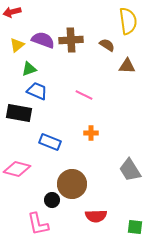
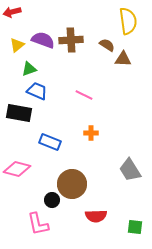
brown triangle: moved 4 px left, 7 px up
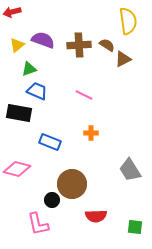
brown cross: moved 8 px right, 5 px down
brown triangle: rotated 30 degrees counterclockwise
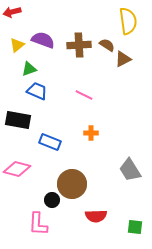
black rectangle: moved 1 px left, 7 px down
pink L-shape: rotated 15 degrees clockwise
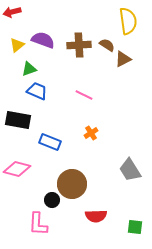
orange cross: rotated 32 degrees counterclockwise
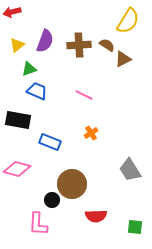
yellow semicircle: rotated 40 degrees clockwise
purple semicircle: moved 2 px right, 1 px down; rotated 90 degrees clockwise
